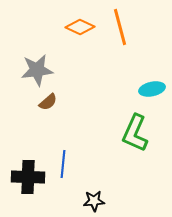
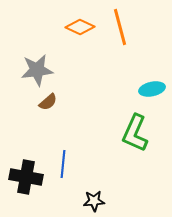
black cross: moved 2 px left; rotated 8 degrees clockwise
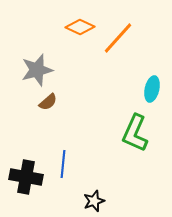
orange line: moved 2 px left, 11 px down; rotated 57 degrees clockwise
gray star: rotated 8 degrees counterclockwise
cyan ellipse: rotated 65 degrees counterclockwise
black star: rotated 15 degrees counterclockwise
